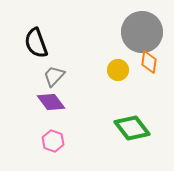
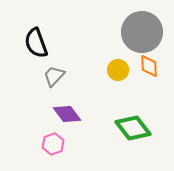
orange diamond: moved 4 px down; rotated 10 degrees counterclockwise
purple diamond: moved 16 px right, 12 px down
green diamond: moved 1 px right
pink hexagon: moved 3 px down; rotated 20 degrees clockwise
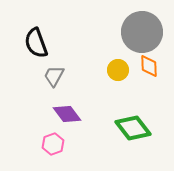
gray trapezoid: rotated 15 degrees counterclockwise
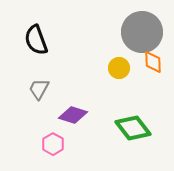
black semicircle: moved 3 px up
orange diamond: moved 4 px right, 4 px up
yellow circle: moved 1 px right, 2 px up
gray trapezoid: moved 15 px left, 13 px down
purple diamond: moved 6 px right, 1 px down; rotated 36 degrees counterclockwise
pink hexagon: rotated 10 degrees counterclockwise
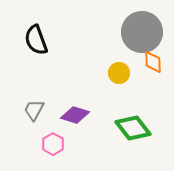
yellow circle: moved 5 px down
gray trapezoid: moved 5 px left, 21 px down
purple diamond: moved 2 px right
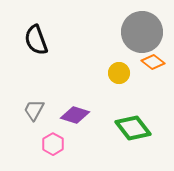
orange diamond: rotated 50 degrees counterclockwise
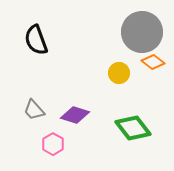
gray trapezoid: rotated 70 degrees counterclockwise
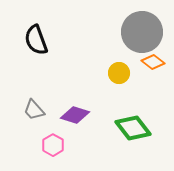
pink hexagon: moved 1 px down
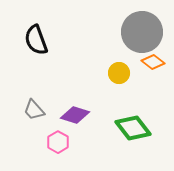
pink hexagon: moved 5 px right, 3 px up
